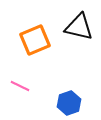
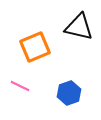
orange square: moved 7 px down
blue hexagon: moved 10 px up
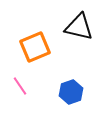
pink line: rotated 30 degrees clockwise
blue hexagon: moved 2 px right, 1 px up
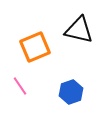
black triangle: moved 3 px down
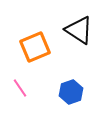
black triangle: rotated 20 degrees clockwise
pink line: moved 2 px down
